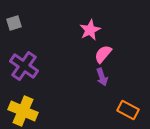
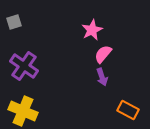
gray square: moved 1 px up
pink star: moved 2 px right
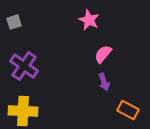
pink star: moved 3 px left, 10 px up; rotated 20 degrees counterclockwise
purple arrow: moved 2 px right, 5 px down
yellow cross: rotated 20 degrees counterclockwise
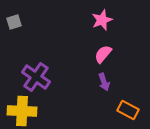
pink star: moved 13 px right; rotated 25 degrees clockwise
purple cross: moved 12 px right, 11 px down
yellow cross: moved 1 px left
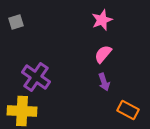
gray square: moved 2 px right
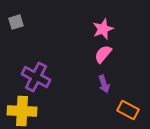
pink star: moved 1 px right, 9 px down
purple cross: rotated 8 degrees counterclockwise
purple arrow: moved 2 px down
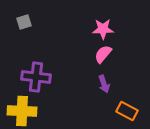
gray square: moved 8 px right
pink star: rotated 20 degrees clockwise
purple cross: rotated 20 degrees counterclockwise
orange rectangle: moved 1 px left, 1 px down
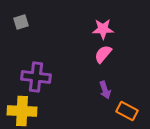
gray square: moved 3 px left
purple arrow: moved 1 px right, 6 px down
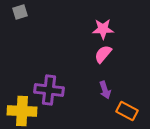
gray square: moved 1 px left, 10 px up
purple cross: moved 13 px right, 13 px down
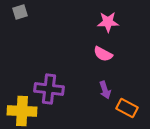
pink star: moved 5 px right, 7 px up
pink semicircle: rotated 102 degrees counterclockwise
purple cross: moved 1 px up
orange rectangle: moved 3 px up
